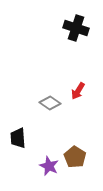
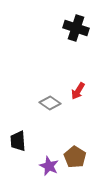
black trapezoid: moved 3 px down
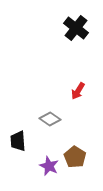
black cross: rotated 20 degrees clockwise
gray diamond: moved 16 px down
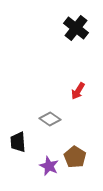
black trapezoid: moved 1 px down
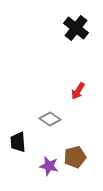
brown pentagon: rotated 25 degrees clockwise
purple star: rotated 12 degrees counterclockwise
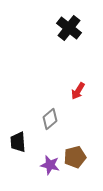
black cross: moved 7 px left
gray diamond: rotated 75 degrees counterclockwise
purple star: moved 1 px right, 1 px up
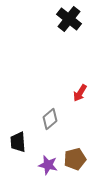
black cross: moved 9 px up
red arrow: moved 2 px right, 2 px down
brown pentagon: moved 2 px down
purple star: moved 2 px left
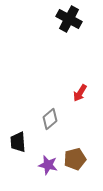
black cross: rotated 10 degrees counterclockwise
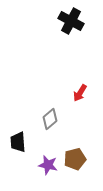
black cross: moved 2 px right, 2 px down
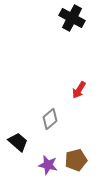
black cross: moved 1 px right, 3 px up
red arrow: moved 1 px left, 3 px up
black trapezoid: rotated 135 degrees clockwise
brown pentagon: moved 1 px right, 1 px down
